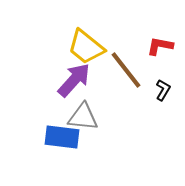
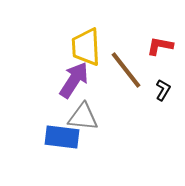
yellow trapezoid: rotated 48 degrees clockwise
purple arrow: rotated 9 degrees counterclockwise
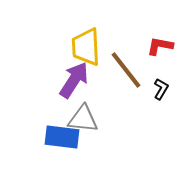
black L-shape: moved 2 px left, 1 px up
gray triangle: moved 2 px down
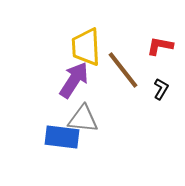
brown line: moved 3 px left
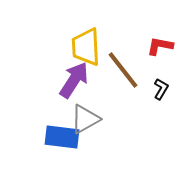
gray triangle: moved 2 px right; rotated 36 degrees counterclockwise
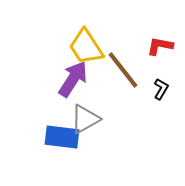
yellow trapezoid: rotated 30 degrees counterclockwise
purple arrow: moved 1 px left, 1 px up
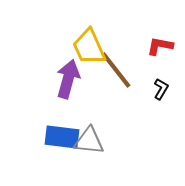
yellow trapezoid: moved 3 px right; rotated 9 degrees clockwise
brown line: moved 7 px left
purple arrow: moved 5 px left; rotated 18 degrees counterclockwise
gray triangle: moved 4 px right, 22 px down; rotated 36 degrees clockwise
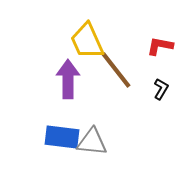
yellow trapezoid: moved 2 px left, 6 px up
purple arrow: rotated 15 degrees counterclockwise
gray triangle: moved 3 px right, 1 px down
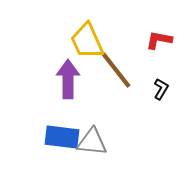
red L-shape: moved 1 px left, 6 px up
